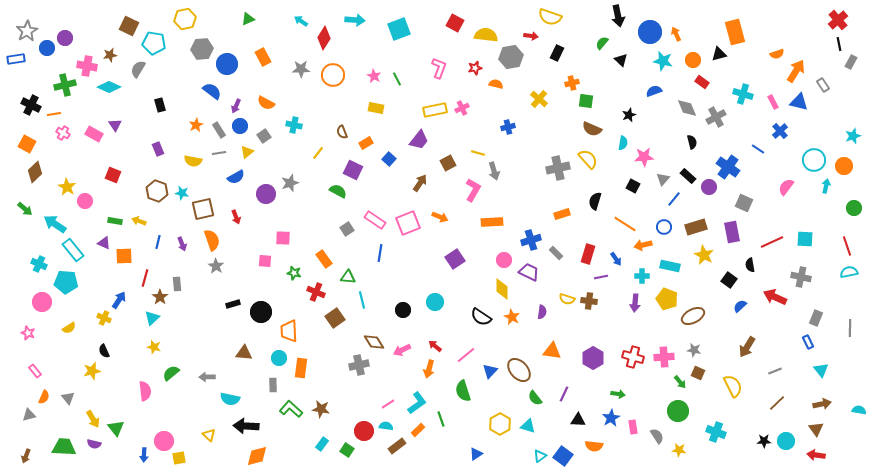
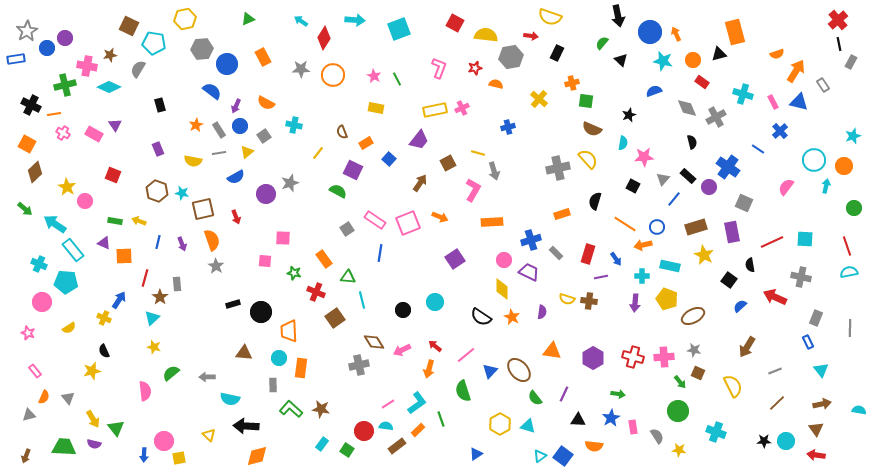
blue circle at (664, 227): moved 7 px left
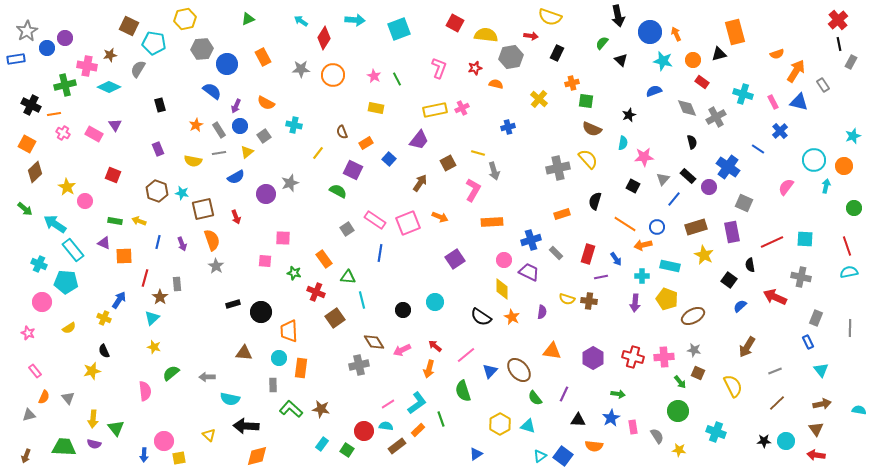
yellow arrow at (93, 419): rotated 36 degrees clockwise
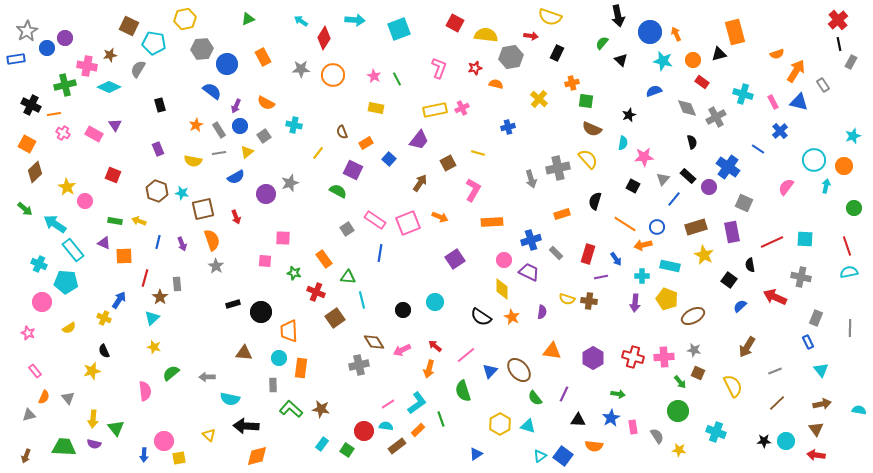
gray arrow at (494, 171): moved 37 px right, 8 px down
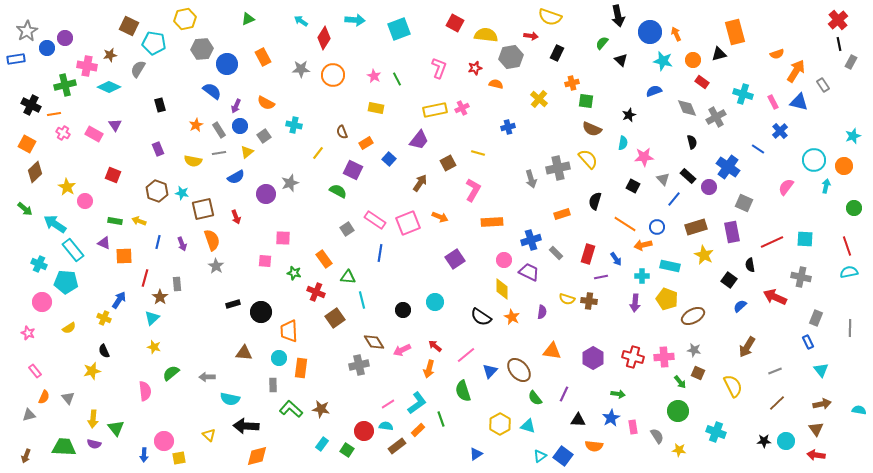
gray triangle at (663, 179): rotated 24 degrees counterclockwise
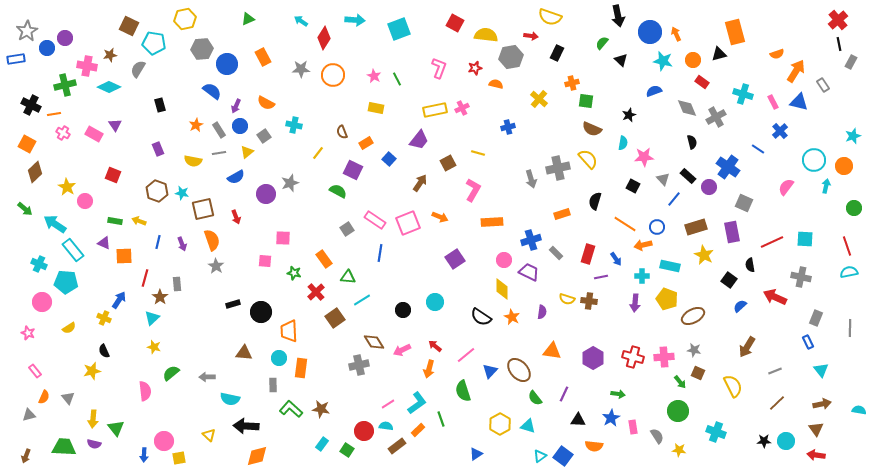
red cross at (316, 292): rotated 24 degrees clockwise
cyan line at (362, 300): rotated 72 degrees clockwise
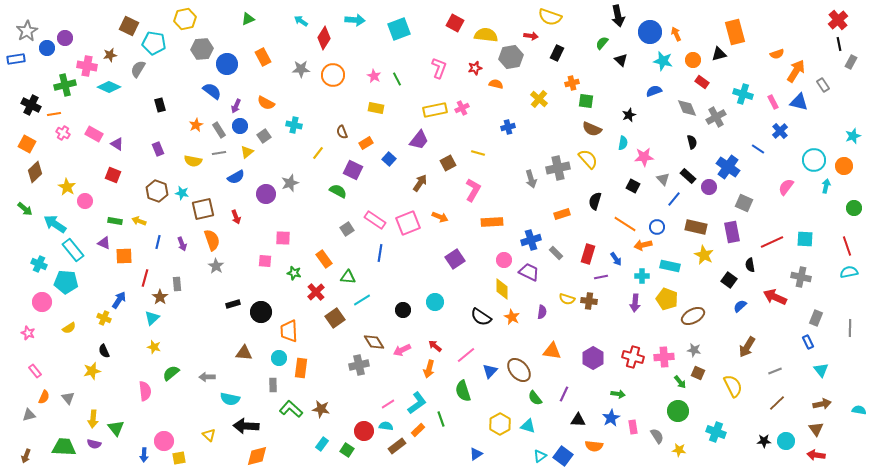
purple triangle at (115, 125): moved 2 px right, 19 px down; rotated 24 degrees counterclockwise
brown rectangle at (696, 227): rotated 30 degrees clockwise
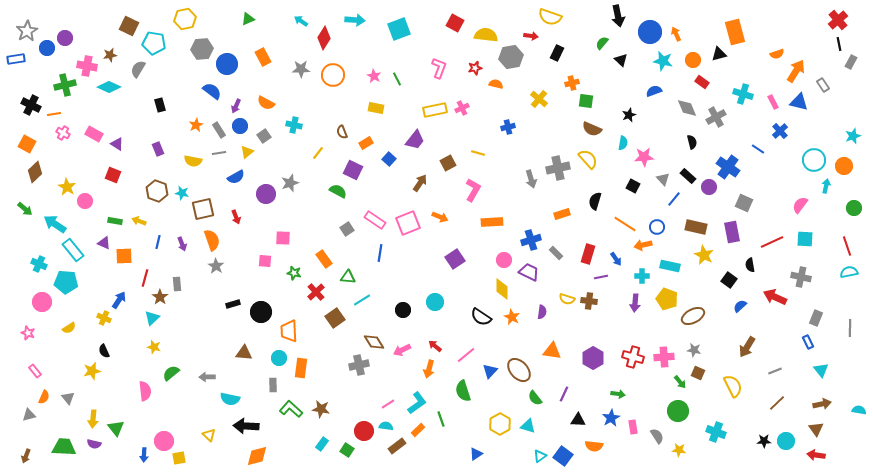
purple trapezoid at (419, 140): moved 4 px left
pink semicircle at (786, 187): moved 14 px right, 18 px down
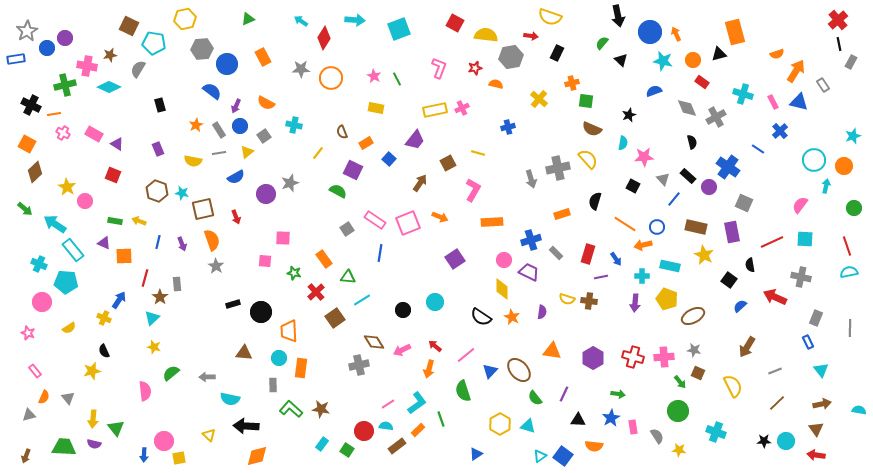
orange circle at (333, 75): moved 2 px left, 3 px down
